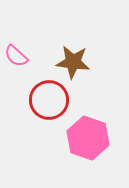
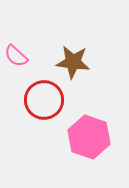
red circle: moved 5 px left
pink hexagon: moved 1 px right, 1 px up
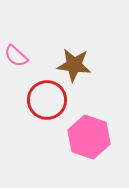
brown star: moved 1 px right, 3 px down
red circle: moved 3 px right
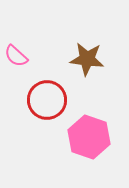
brown star: moved 13 px right, 6 px up
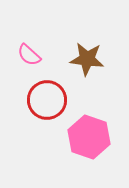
pink semicircle: moved 13 px right, 1 px up
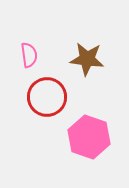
pink semicircle: rotated 140 degrees counterclockwise
red circle: moved 3 px up
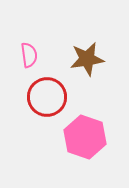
brown star: rotated 16 degrees counterclockwise
pink hexagon: moved 4 px left
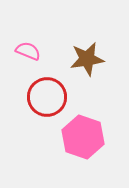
pink semicircle: moved 1 px left, 4 px up; rotated 60 degrees counterclockwise
pink hexagon: moved 2 px left
